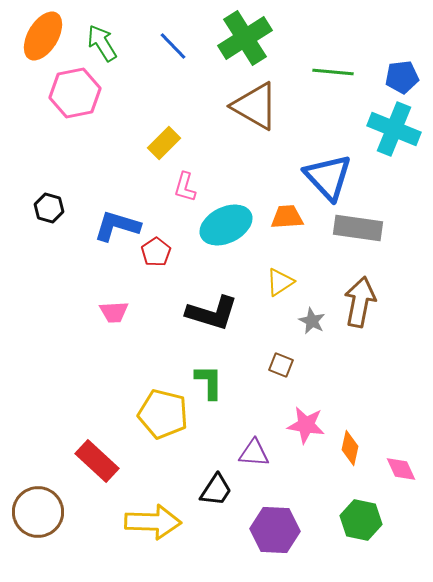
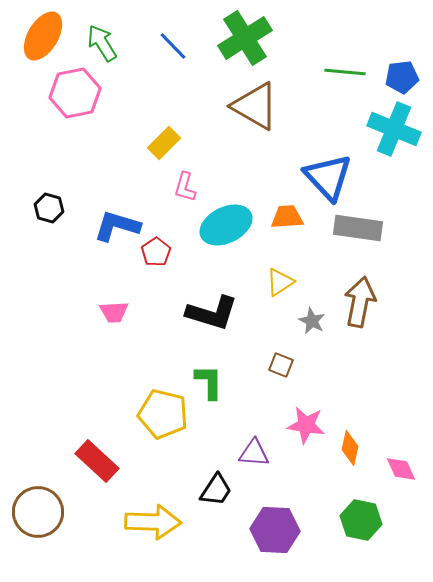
green line: moved 12 px right
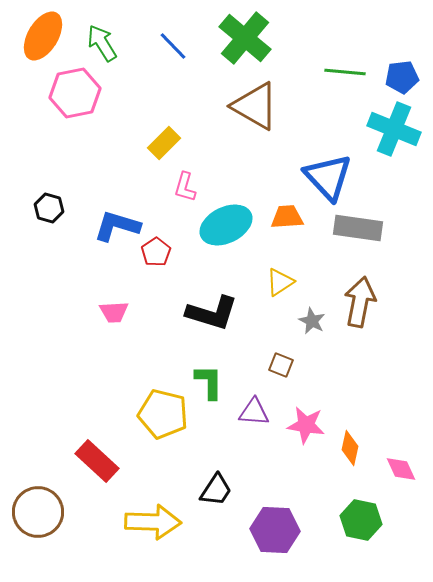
green cross: rotated 18 degrees counterclockwise
purple triangle: moved 41 px up
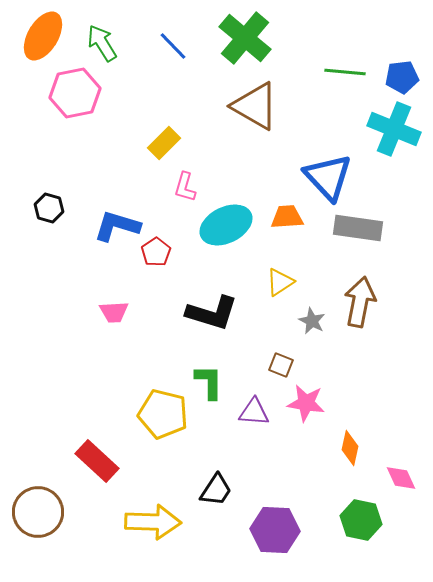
pink star: moved 22 px up
pink diamond: moved 9 px down
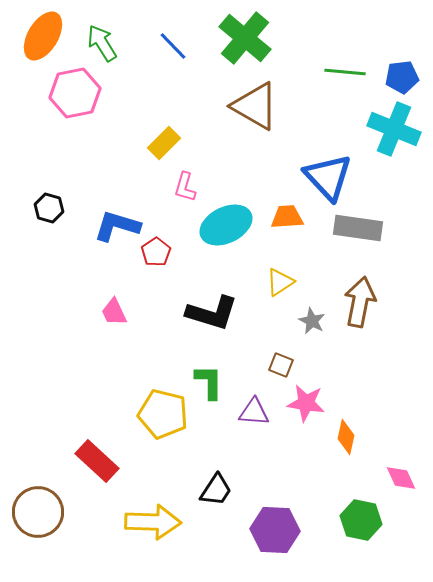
pink trapezoid: rotated 68 degrees clockwise
orange diamond: moved 4 px left, 11 px up
